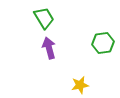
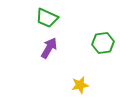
green trapezoid: moved 3 px right; rotated 145 degrees clockwise
purple arrow: rotated 45 degrees clockwise
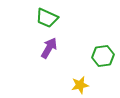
green hexagon: moved 13 px down
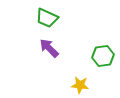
purple arrow: rotated 75 degrees counterclockwise
yellow star: rotated 18 degrees clockwise
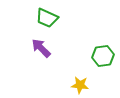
purple arrow: moved 8 px left
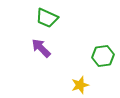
yellow star: rotated 24 degrees counterclockwise
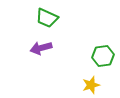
purple arrow: rotated 60 degrees counterclockwise
yellow star: moved 11 px right
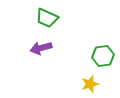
yellow star: moved 1 px left, 1 px up
